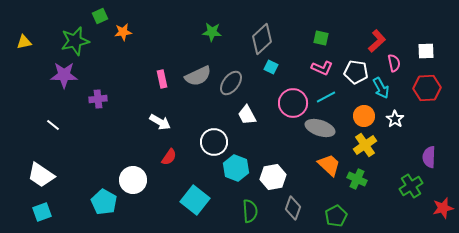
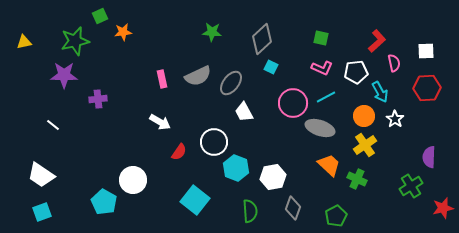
white pentagon at (356, 72): rotated 15 degrees counterclockwise
cyan arrow at (381, 88): moved 1 px left, 4 px down
white trapezoid at (247, 115): moved 3 px left, 3 px up
red semicircle at (169, 157): moved 10 px right, 5 px up
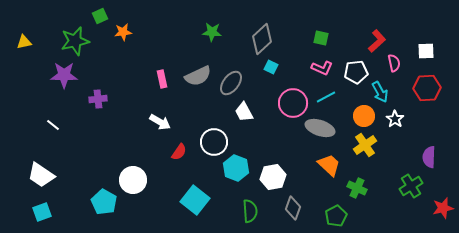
green cross at (357, 179): moved 9 px down
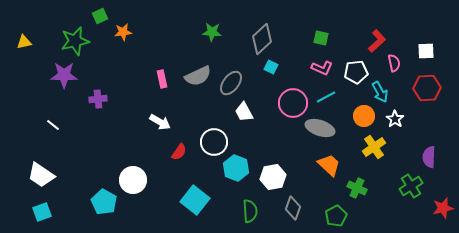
yellow cross at (365, 145): moved 9 px right, 2 px down
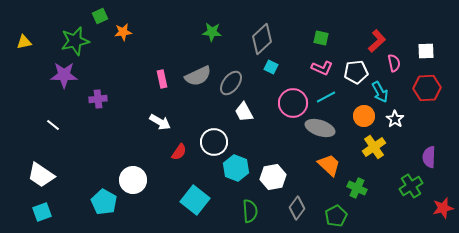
gray diamond at (293, 208): moved 4 px right; rotated 15 degrees clockwise
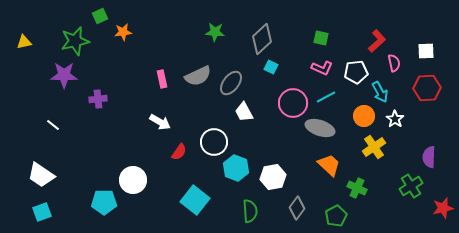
green star at (212, 32): moved 3 px right
cyan pentagon at (104, 202): rotated 30 degrees counterclockwise
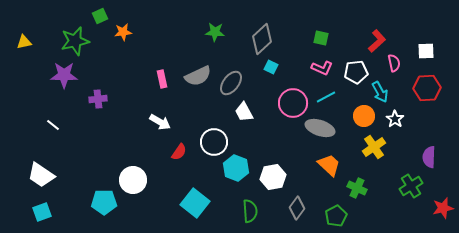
cyan square at (195, 200): moved 3 px down
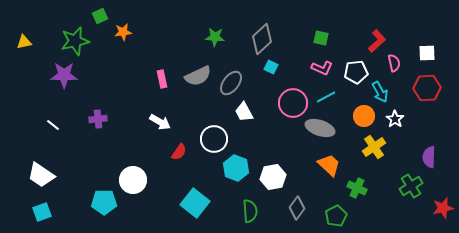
green star at (215, 32): moved 5 px down
white square at (426, 51): moved 1 px right, 2 px down
purple cross at (98, 99): moved 20 px down
white circle at (214, 142): moved 3 px up
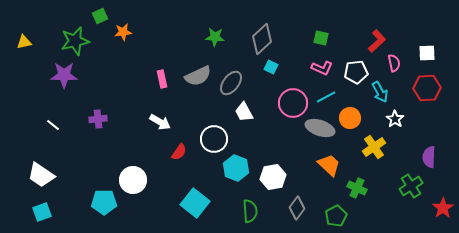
orange circle at (364, 116): moved 14 px left, 2 px down
red star at (443, 208): rotated 20 degrees counterclockwise
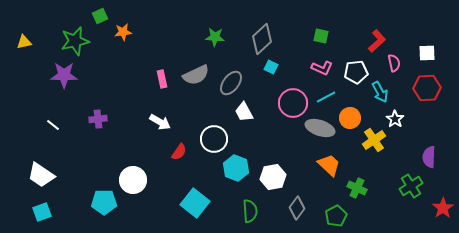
green square at (321, 38): moved 2 px up
gray semicircle at (198, 76): moved 2 px left, 1 px up
yellow cross at (374, 147): moved 7 px up
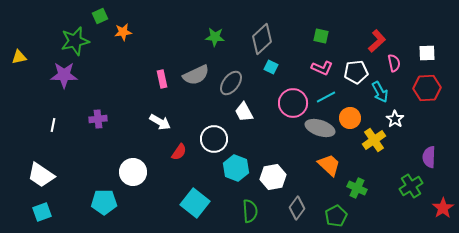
yellow triangle at (24, 42): moved 5 px left, 15 px down
white line at (53, 125): rotated 64 degrees clockwise
white circle at (133, 180): moved 8 px up
